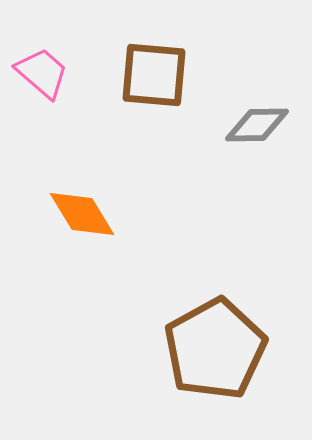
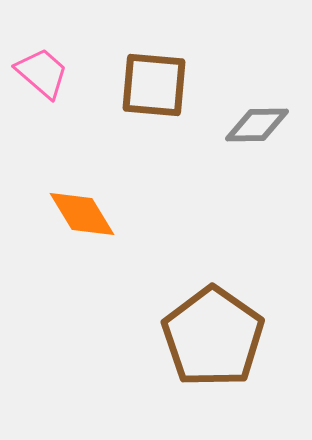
brown square: moved 10 px down
brown pentagon: moved 2 px left, 12 px up; rotated 8 degrees counterclockwise
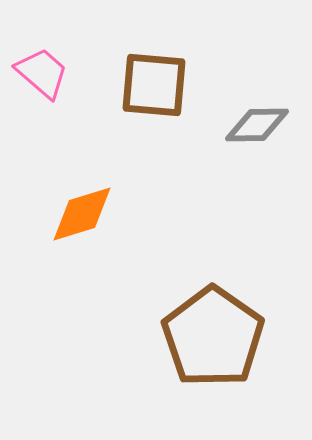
orange diamond: rotated 76 degrees counterclockwise
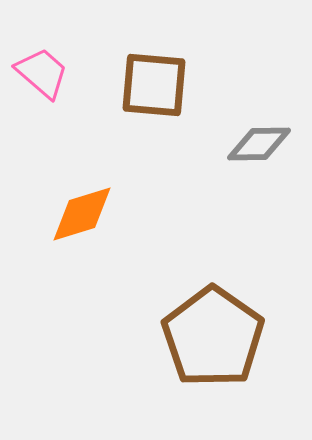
gray diamond: moved 2 px right, 19 px down
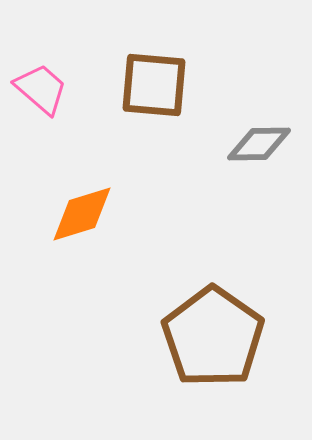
pink trapezoid: moved 1 px left, 16 px down
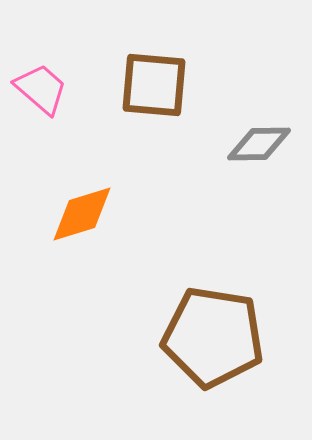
brown pentagon: rotated 26 degrees counterclockwise
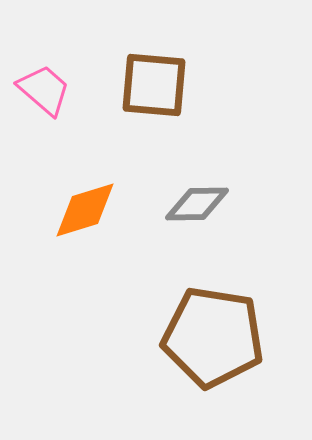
pink trapezoid: moved 3 px right, 1 px down
gray diamond: moved 62 px left, 60 px down
orange diamond: moved 3 px right, 4 px up
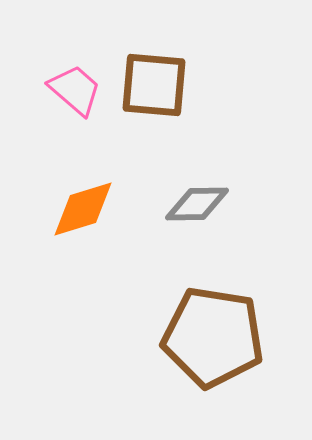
pink trapezoid: moved 31 px right
orange diamond: moved 2 px left, 1 px up
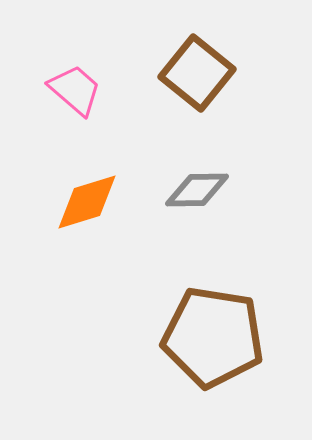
brown square: moved 43 px right, 12 px up; rotated 34 degrees clockwise
gray diamond: moved 14 px up
orange diamond: moved 4 px right, 7 px up
